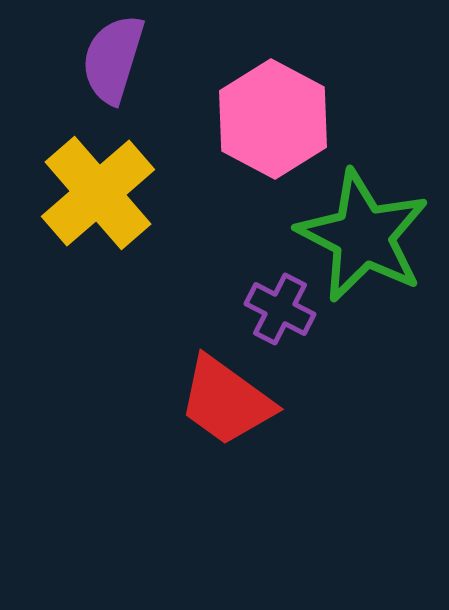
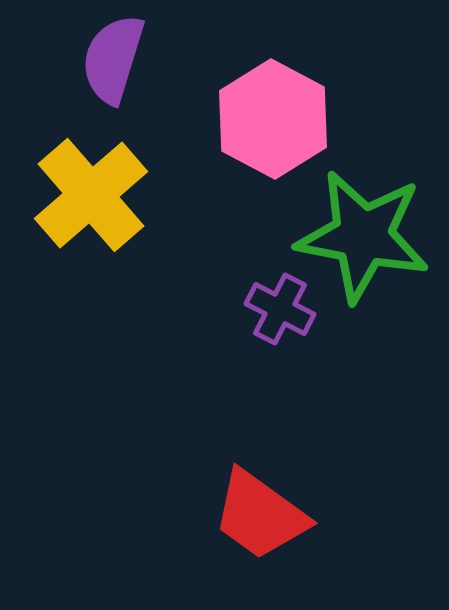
yellow cross: moved 7 px left, 2 px down
green star: rotated 16 degrees counterclockwise
red trapezoid: moved 34 px right, 114 px down
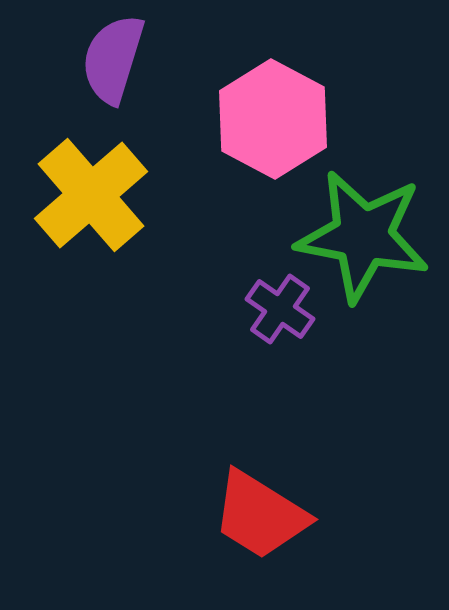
purple cross: rotated 8 degrees clockwise
red trapezoid: rotated 4 degrees counterclockwise
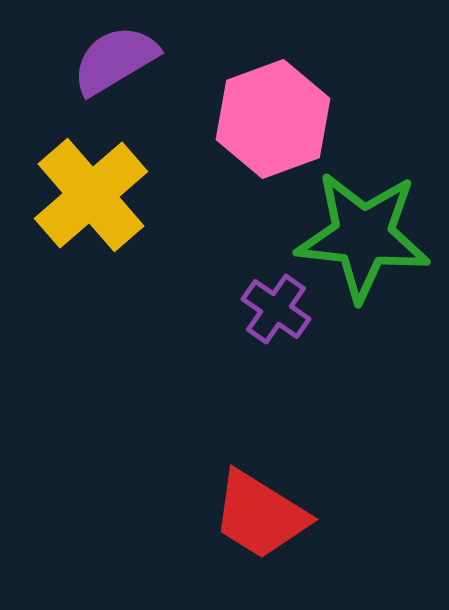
purple semicircle: moved 2 px right, 1 px down; rotated 42 degrees clockwise
pink hexagon: rotated 12 degrees clockwise
green star: rotated 5 degrees counterclockwise
purple cross: moved 4 px left
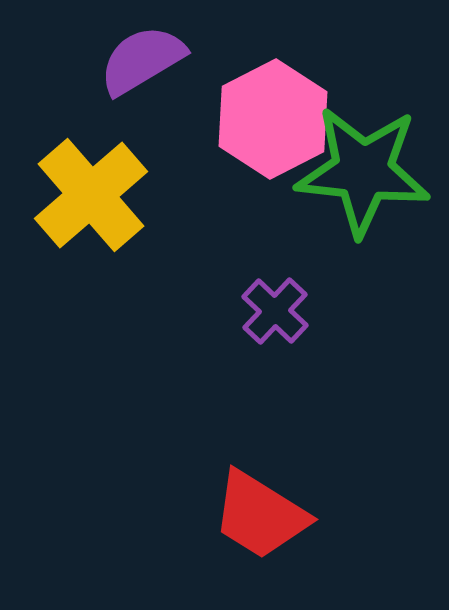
purple semicircle: moved 27 px right
pink hexagon: rotated 7 degrees counterclockwise
green star: moved 65 px up
purple cross: moved 1 px left, 2 px down; rotated 8 degrees clockwise
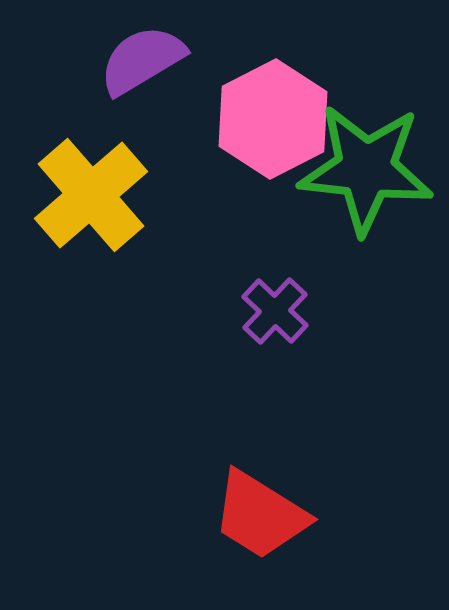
green star: moved 3 px right, 2 px up
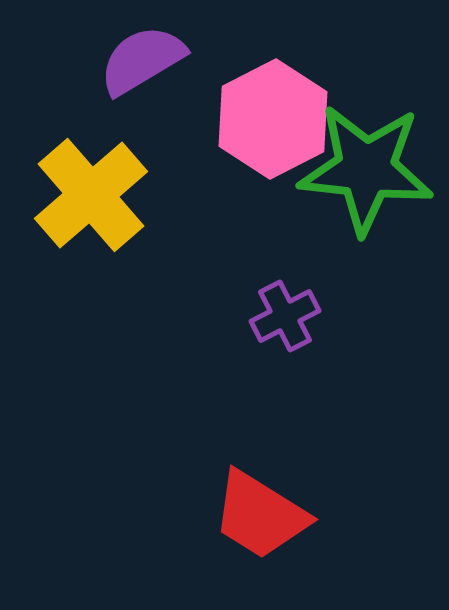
purple cross: moved 10 px right, 5 px down; rotated 20 degrees clockwise
